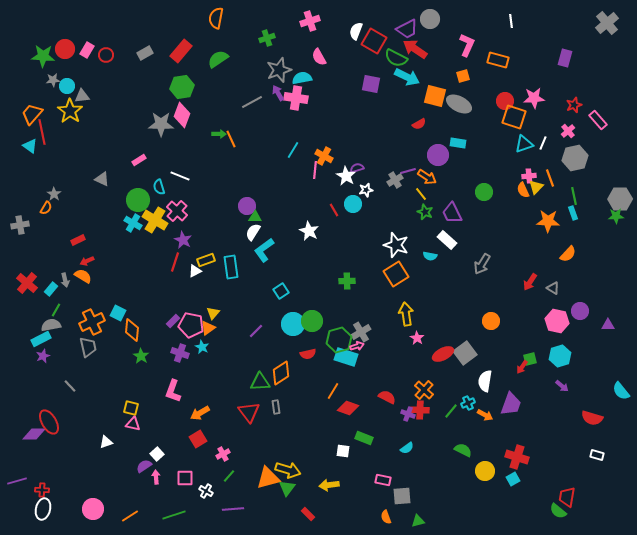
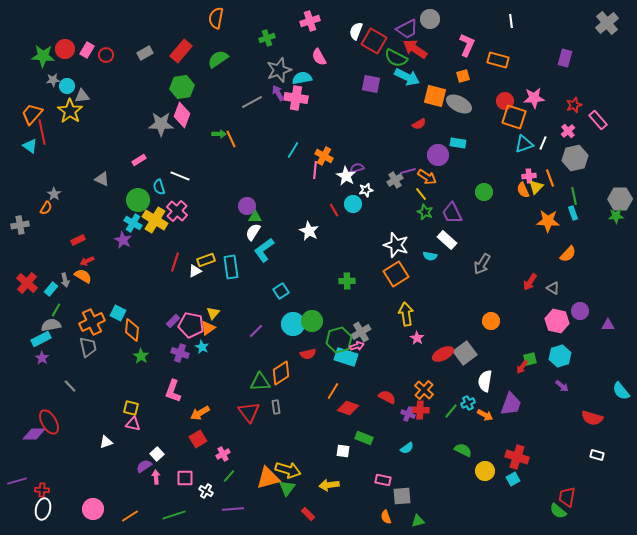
purple star at (183, 240): moved 60 px left
purple star at (43, 356): moved 1 px left, 2 px down; rotated 16 degrees counterclockwise
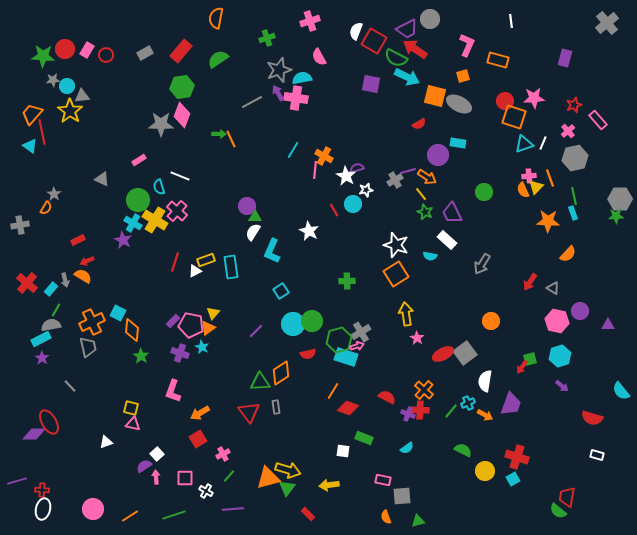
cyan L-shape at (264, 250): moved 8 px right, 1 px down; rotated 30 degrees counterclockwise
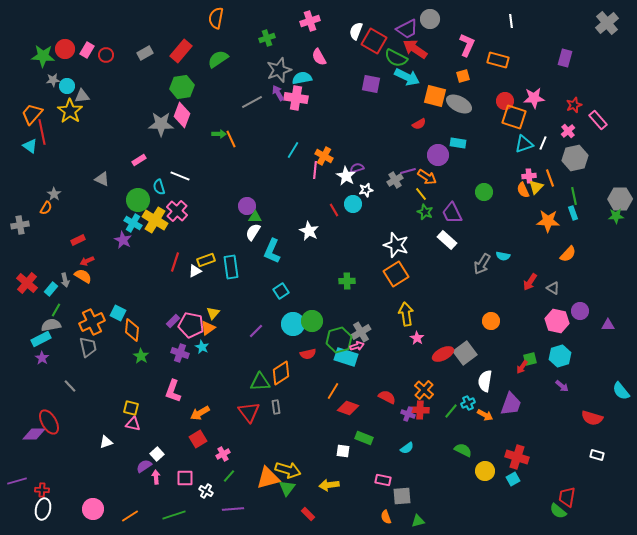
cyan semicircle at (430, 256): moved 73 px right
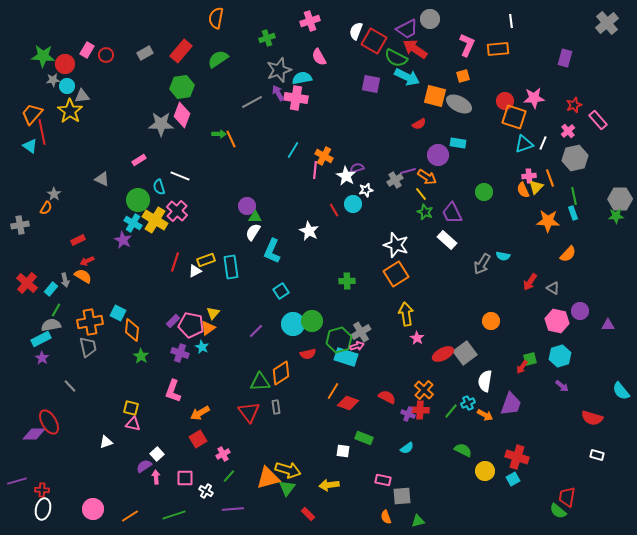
red circle at (65, 49): moved 15 px down
orange rectangle at (498, 60): moved 11 px up; rotated 20 degrees counterclockwise
orange cross at (92, 322): moved 2 px left; rotated 15 degrees clockwise
red diamond at (348, 408): moved 5 px up
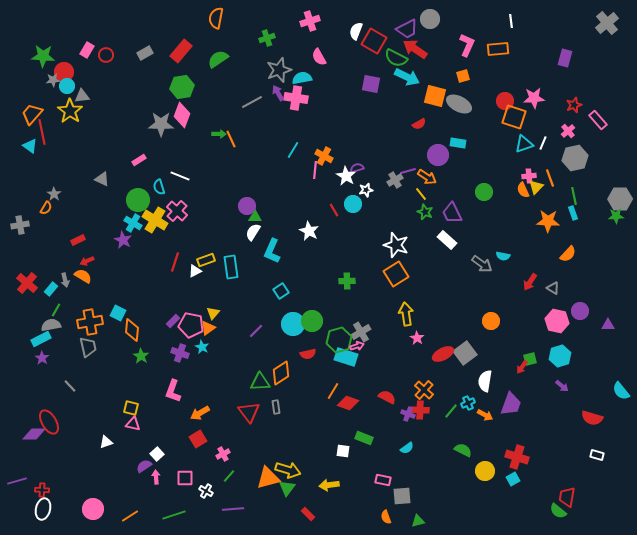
red circle at (65, 64): moved 1 px left, 8 px down
gray arrow at (482, 264): rotated 85 degrees counterclockwise
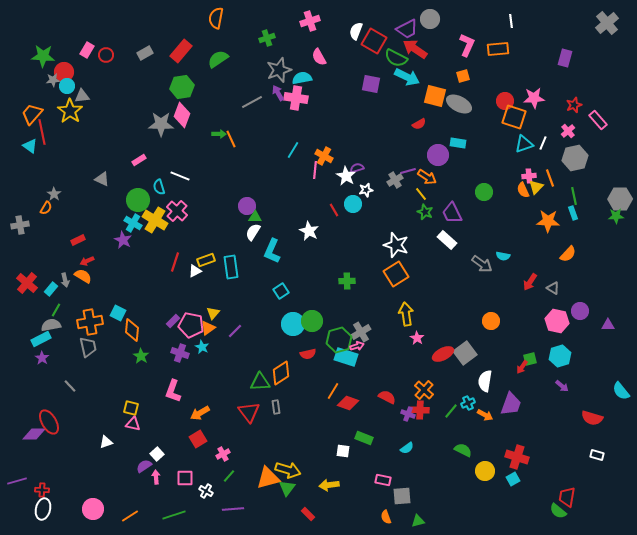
purple line at (256, 331): moved 21 px left
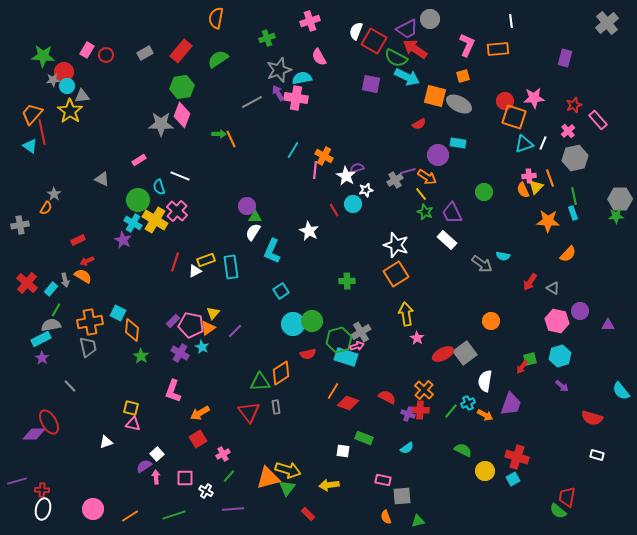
purple cross at (180, 353): rotated 12 degrees clockwise
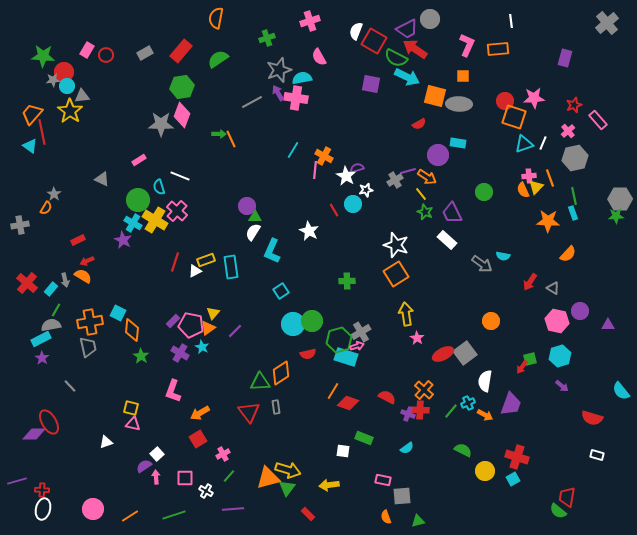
orange square at (463, 76): rotated 16 degrees clockwise
gray ellipse at (459, 104): rotated 25 degrees counterclockwise
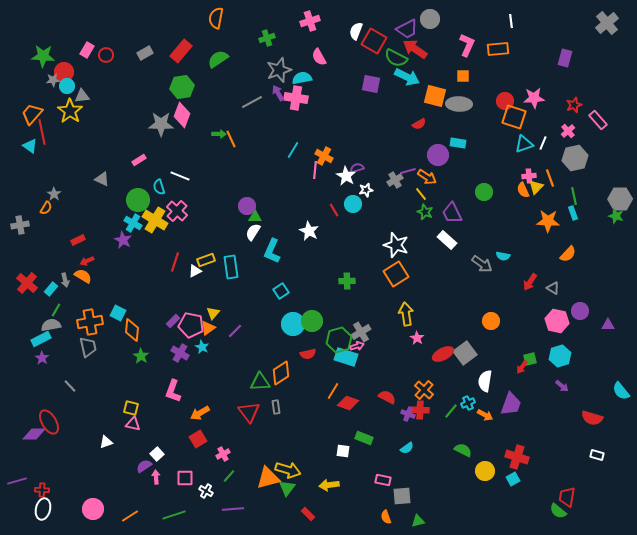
green star at (616, 216): rotated 21 degrees clockwise
